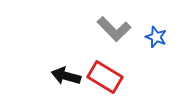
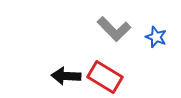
black arrow: rotated 12 degrees counterclockwise
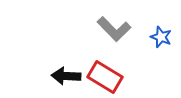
blue star: moved 5 px right
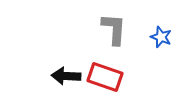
gray L-shape: rotated 132 degrees counterclockwise
red rectangle: rotated 12 degrees counterclockwise
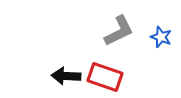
gray L-shape: moved 5 px right, 2 px down; rotated 60 degrees clockwise
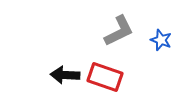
blue star: moved 3 px down
black arrow: moved 1 px left, 1 px up
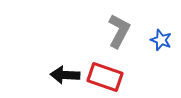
gray L-shape: rotated 36 degrees counterclockwise
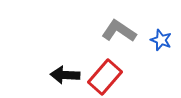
gray L-shape: rotated 84 degrees counterclockwise
red rectangle: rotated 68 degrees counterclockwise
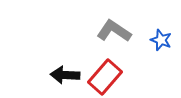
gray L-shape: moved 5 px left
